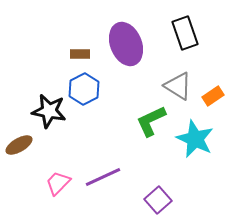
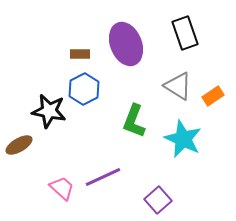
green L-shape: moved 17 px left; rotated 44 degrees counterclockwise
cyan star: moved 12 px left
pink trapezoid: moved 4 px right, 5 px down; rotated 88 degrees clockwise
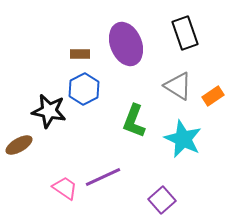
pink trapezoid: moved 3 px right; rotated 8 degrees counterclockwise
purple square: moved 4 px right
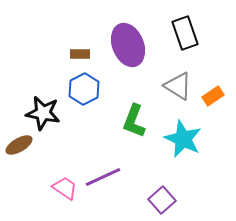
purple ellipse: moved 2 px right, 1 px down
black star: moved 6 px left, 2 px down
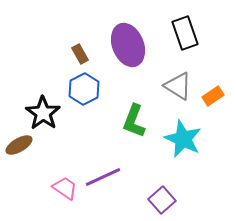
brown rectangle: rotated 60 degrees clockwise
black star: rotated 24 degrees clockwise
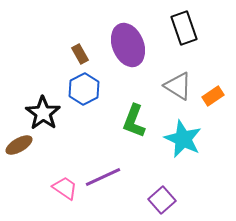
black rectangle: moved 1 px left, 5 px up
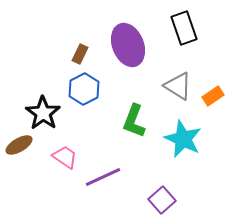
brown rectangle: rotated 54 degrees clockwise
pink trapezoid: moved 31 px up
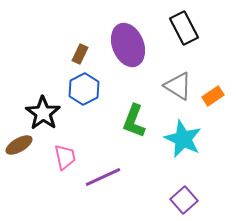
black rectangle: rotated 8 degrees counterclockwise
pink trapezoid: rotated 44 degrees clockwise
purple square: moved 22 px right
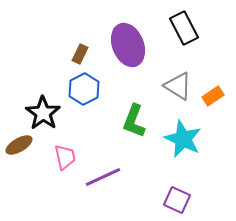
purple square: moved 7 px left; rotated 24 degrees counterclockwise
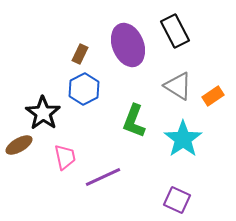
black rectangle: moved 9 px left, 3 px down
cyan star: rotated 12 degrees clockwise
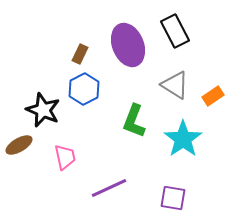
gray triangle: moved 3 px left, 1 px up
black star: moved 3 px up; rotated 12 degrees counterclockwise
purple line: moved 6 px right, 11 px down
purple square: moved 4 px left, 2 px up; rotated 16 degrees counterclockwise
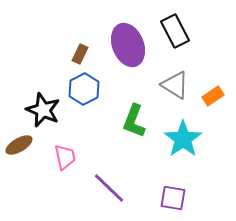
purple line: rotated 69 degrees clockwise
